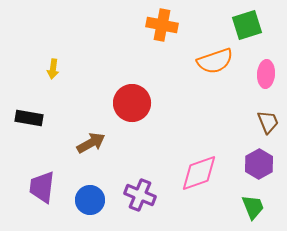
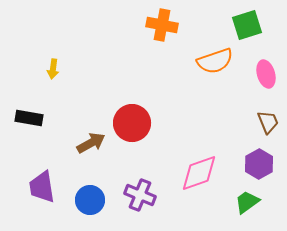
pink ellipse: rotated 20 degrees counterclockwise
red circle: moved 20 px down
purple trapezoid: rotated 16 degrees counterclockwise
green trapezoid: moved 6 px left, 5 px up; rotated 104 degrees counterclockwise
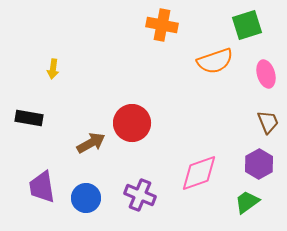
blue circle: moved 4 px left, 2 px up
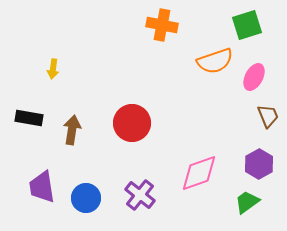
pink ellipse: moved 12 px left, 3 px down; rotated 44 degrees clockwise
brown trapezoid: moved 6 px up
brown arrow: moved 19 px left, 13 px up; rotated 52 degrees counterclockwise
purple cross: rotated 16 degrees clockwise
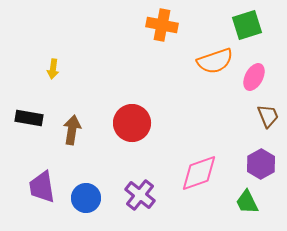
purple hexagon: moved 2 px right
green trapezoid: rotated 80 degrees counterclockwise
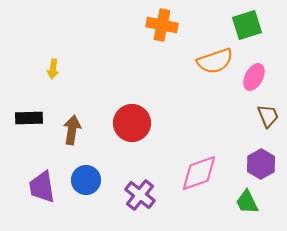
black rectangle: rotated 12 degrees counterclockwise
blue circle: moved 18 px up
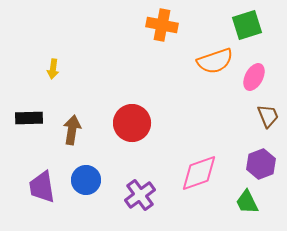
purple hexagon: rotated 8 degrees clockwise
purple cross: rotated 16 degrees clockwise
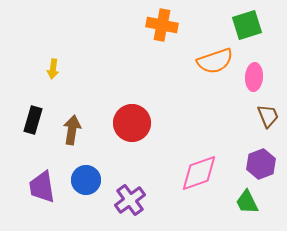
pink ellipse: rotated 24 degrees counterclockwise
black rectangle: moved 4 px right, 2 px down; rotated 72 degrees counterclockwise
purple cross: moved 10 px left, 5 px down
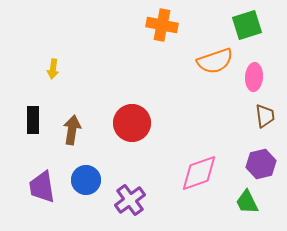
brown trapezoid: moved 3 px left; rotated 15 degrees clockwise
black rectangle: rotated 16 degrees counterclockwise
purple hexagon: rotated 8 degrees clockwise
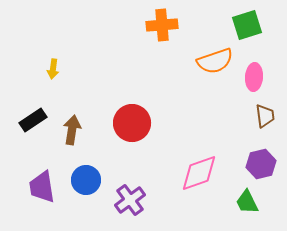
orange cross: rotated 16 degrees counterclockwise
black rectangle: rotated 56 degrees clockwise
